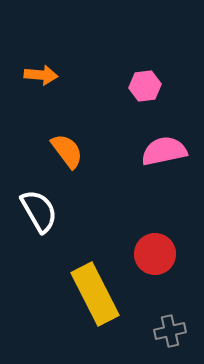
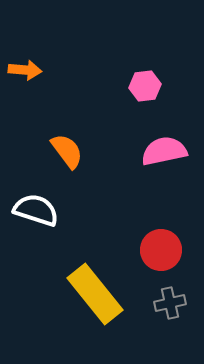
orange arrow: moved 16 px left, 5 px up
white semicircle: moved 3 px left, 1 px up; rotated 42 degrees counterclockwise
red circle: moved 6 px right, 4 px up
yellow rectangle: rotated 12 degrees counterclockwise
gray cross: moved 28 px up
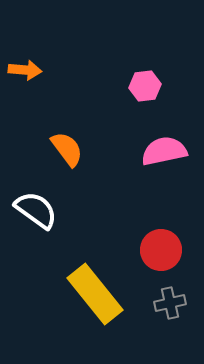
orange semicircle: moved 2 px up
white semicircle: rotated 18 degrees clockwise
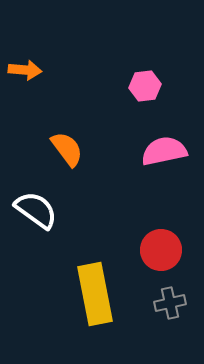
yellow rectangle: rotated 28 degrees clockwise
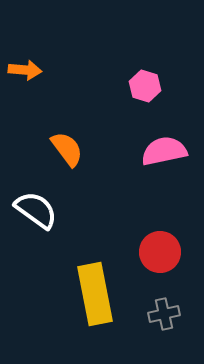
pink hexagon: rotated 24 degrees clockwise
red circle: moved 1 px left, 2 px down
gray cross: moved 6 px left, 11 px down
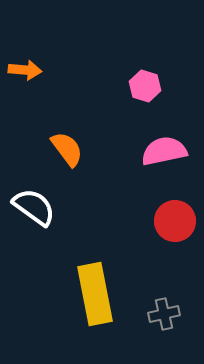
white semicircle: moved 2 px left, 3 px up
red circle: moved 15 px right, 31 px up
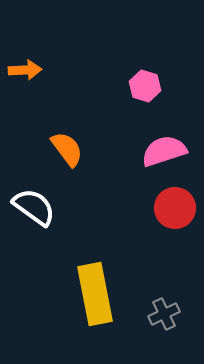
orange arrow: rotated 8 degrees counterclockwise
pink semicircle: rotated 6 degrees counterclockwise
red circle: moved 13 px up
gray cross: rotated 12 degrees counterclockwise
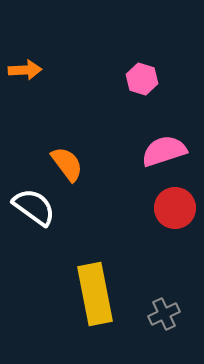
pink hexagon: moved 3 px left, 7 px up
orange semicircle: moved 15 px down
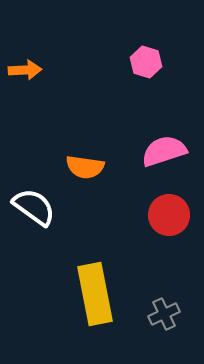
pink hexagon: moved 4 px right, 17 px up
orange semicircle: moved 18 px right, 3 px down; rotated 135 degrees clockwise
red circle: moved 6 px left, 7 px down
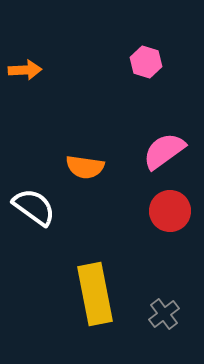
pink semicircle: rotated 18 degrees counterclockwise
red circle: moved 1 px right, 4 px up
gray cross: rotated 12 degrees counterclockwise
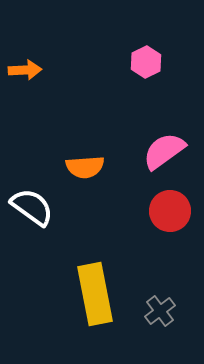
pink hexagon: rotated 16 degrees clockwise
orange semicircle: rotated 12 degrees counterclockwise
white semicircle: moved 2 px left
gray cross: moved 4 px left, 3 px up
